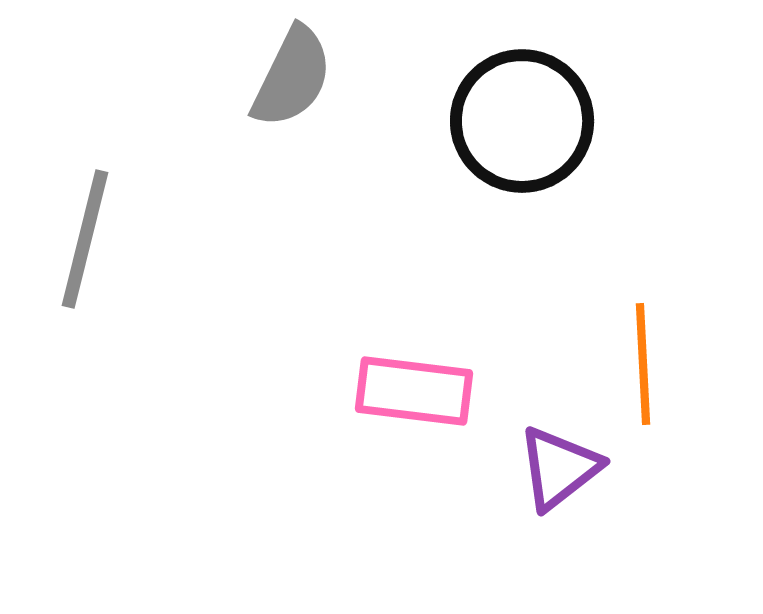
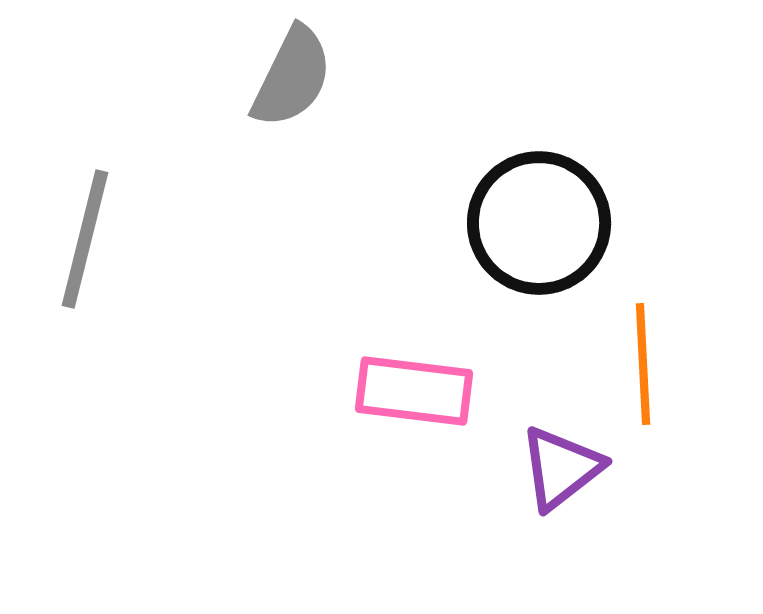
black circle: moved 17 px right, 102 px down
purple triangle: moved 2 px right
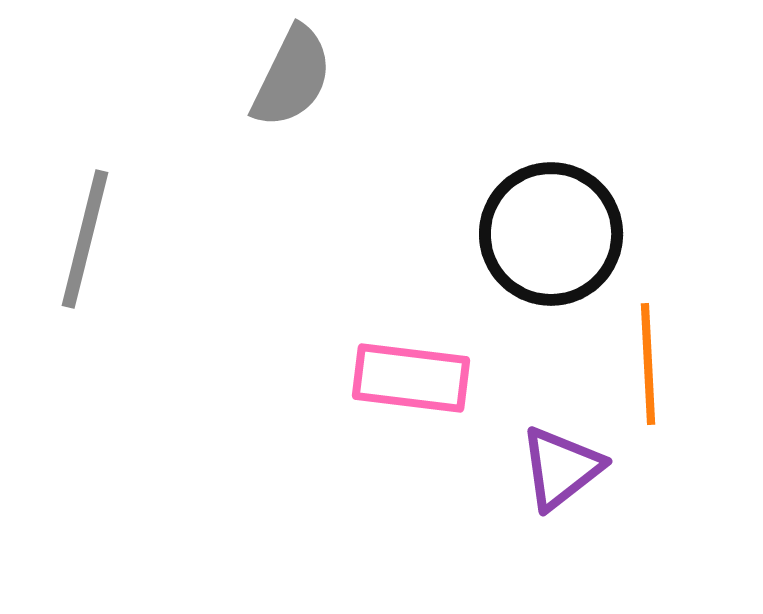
black circle: moved 12 px right, 11 px down
orange line: moved 5 px right
pink rectangle: moved 3 px left, 13 px up
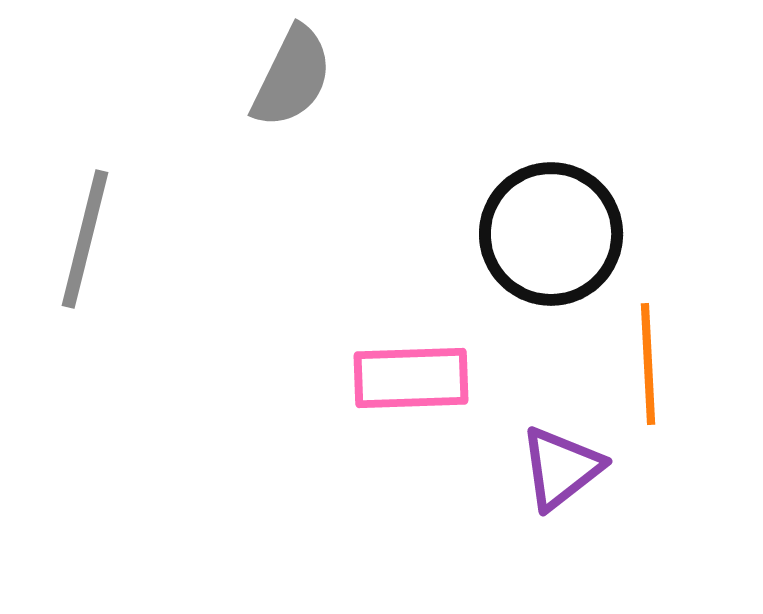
pink rectangle: rotated 9 degrees counterclockwise
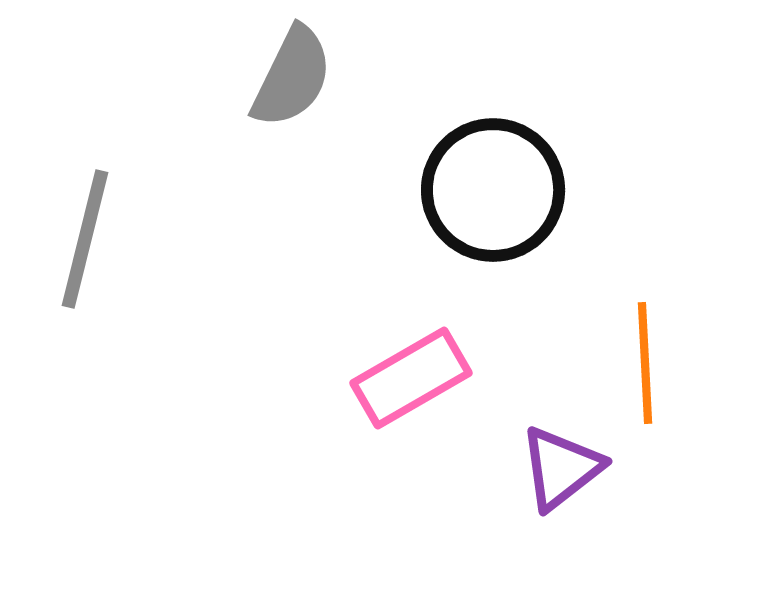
black circle: moved 58 px left, 44 px up
orange line: moved 3 px left, 1 px up
pink rectangle: rotated 28 degrees counterclockwise
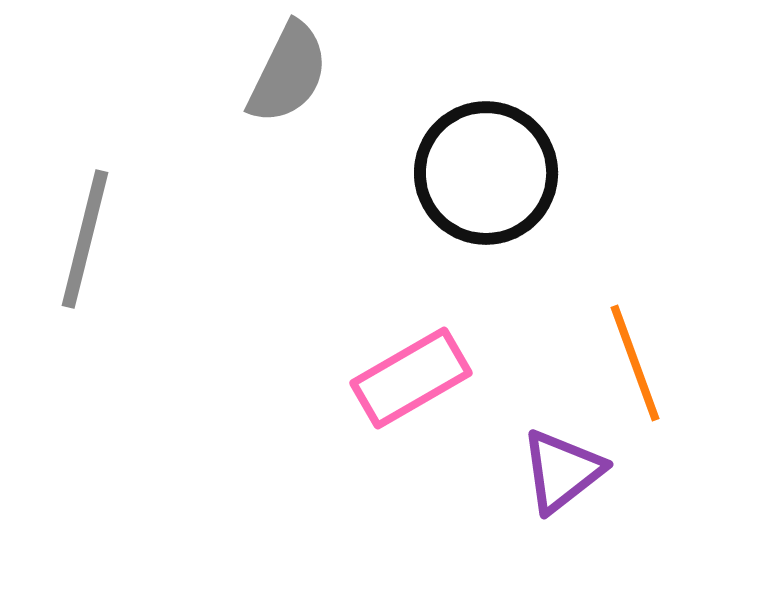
gray semicircle: moved 4 px left, 4 px up
black circle: moved 7 px left, 17 px up
orange line: moved 10 px left; rotated 17 degrees counterclockwise
purple triangle: moved 1 px right, 3 px down
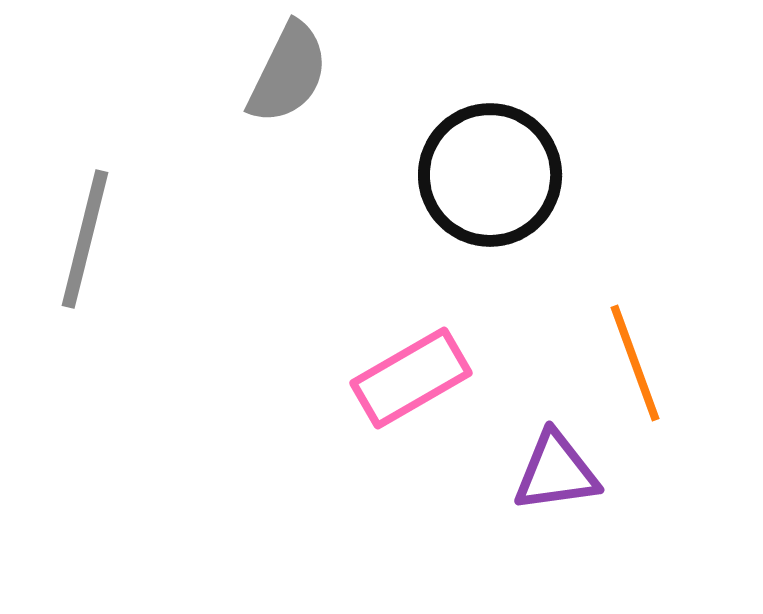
black circle: moved 4 px right, 2 px down
purple triangle: moved 6 px left, 1 px down; rotated 30 degrees clockwise
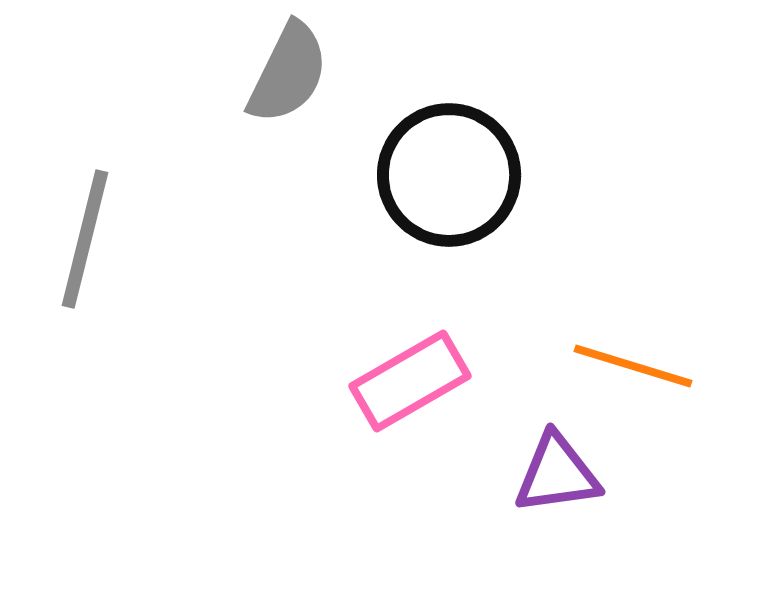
black circle: moved 41 px left
orange line: moved 2 px left, 3 px down; rotated 53 degrees counterclockwise
pink rectangle: moved 1 px left, 3 px down
purple triangle: moved 1 px right, 2 px down
